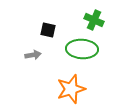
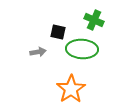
black square: moved 10 px right, 2 px down
gray arrow: moved 5 px right, 3 px up
orange star: rotated 16 degrees counterclockwise
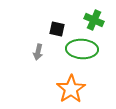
black square: moved 1 px left, 3 px up
gray arrow: rotated 112 degrees clockwise
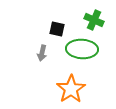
gray arrow: moved 4 px right, 1 px down
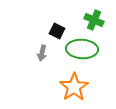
black square: moved 2 px down; rotated 14 degrees clockwise
orange star: moved 3 px right, 2 px up
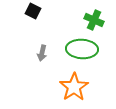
black square: moved 24 px left, 20 px up
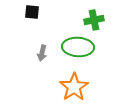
black square: moved 1 px left, 1 px down; rotated 21 degrees counterclockwise
green cross: rotated 36 degrees counterclockwise
green ellipse: moved 4 px left, 2 px up
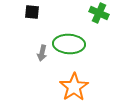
green cross: moved 5 px right, 7 px up; rotated 36 degrees clockwise
green ellipse: moved 9 px left, 3 px up
